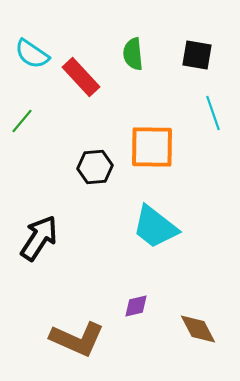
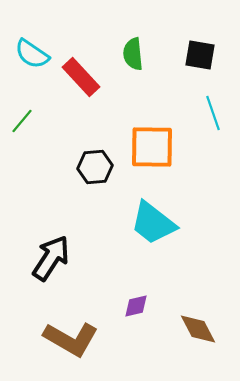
black square: moved 3 px right
cyan trapezoid: moved 2 px left, 4 px up
black arrow: moved 12 px right, 20 px down
brown L-shape: moved 6 px left; rotated 6 degrees clockwise
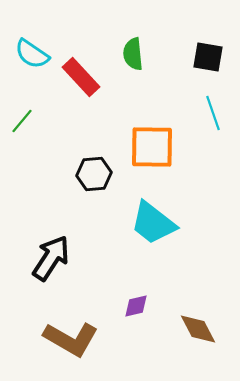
black square: moved 8 px right, 2 px down
black hexagon: moved 1 px left, 7 px down
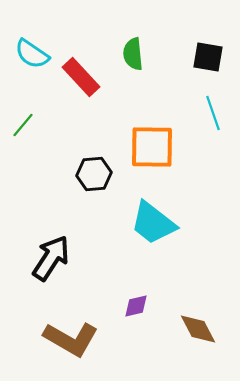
green line: moved 1 px right, 4 px down
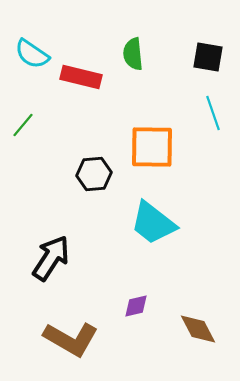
red rectangle: rotated 33 degrees counterclockwise
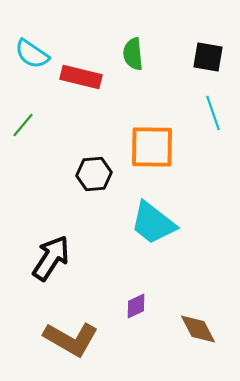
purple diamond: rotated 12 degrees counterclockwise
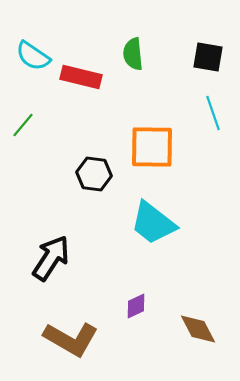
cyan semicircle: moved 1 px right, 2 px down
black hexagon: rotated 12 degrees clockwise
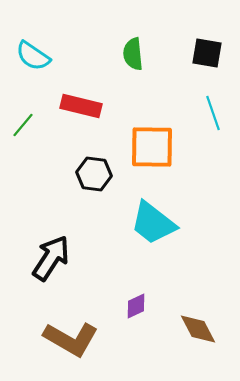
black square: moved 1 px left, 4 px up
red rectangle: moved 29 px down
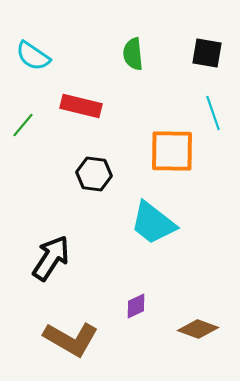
orange square: moved 20 px right, 4 px down
brown diamond: rotated 42 degrees counterclockwise
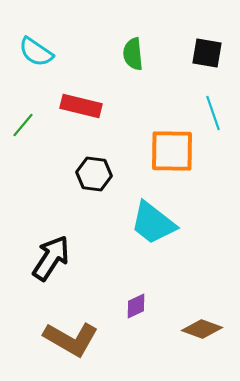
cyan semicircle: moved 3 px right, 4 px up
brown diamond: moved 4 px right
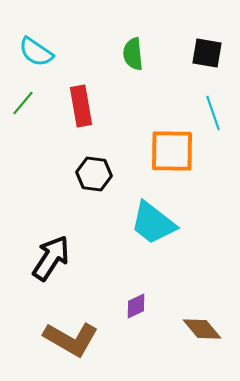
red rectangle: rotated 66 degrees clockwise
green line: moved 22 px up
brown diamond: rotated 30 degrees clockwise
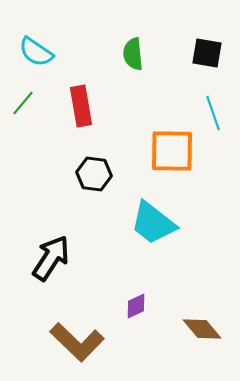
brown L-shape: moved 6 px right, 3 px down; rotated 14 degrees clockwise
